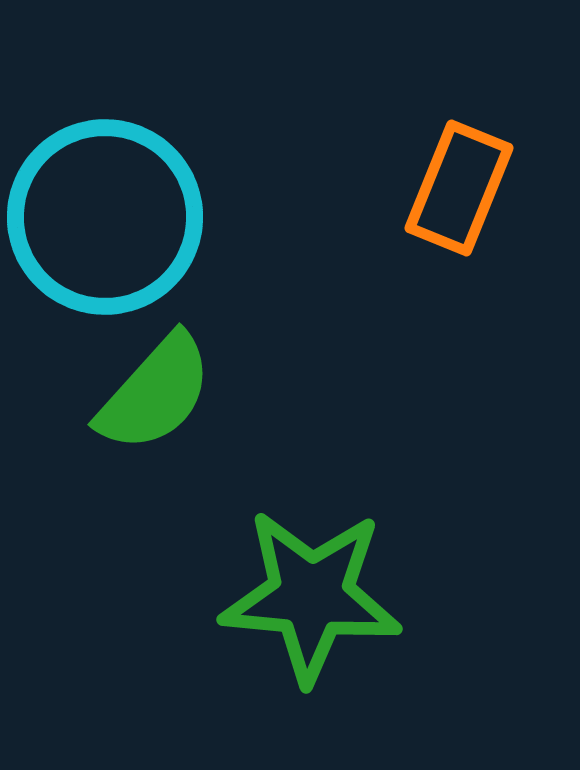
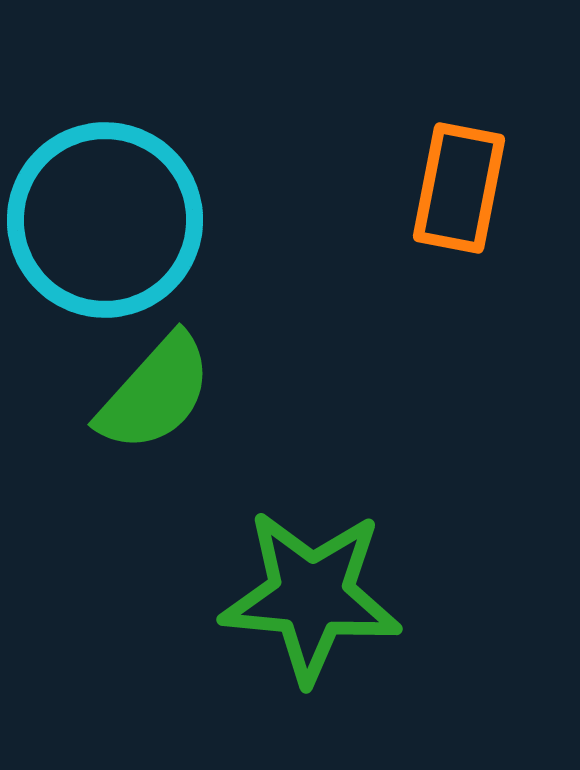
orange rectangle: rotated 11 degrees counterclockwise
cyan circle: moved 3 px down
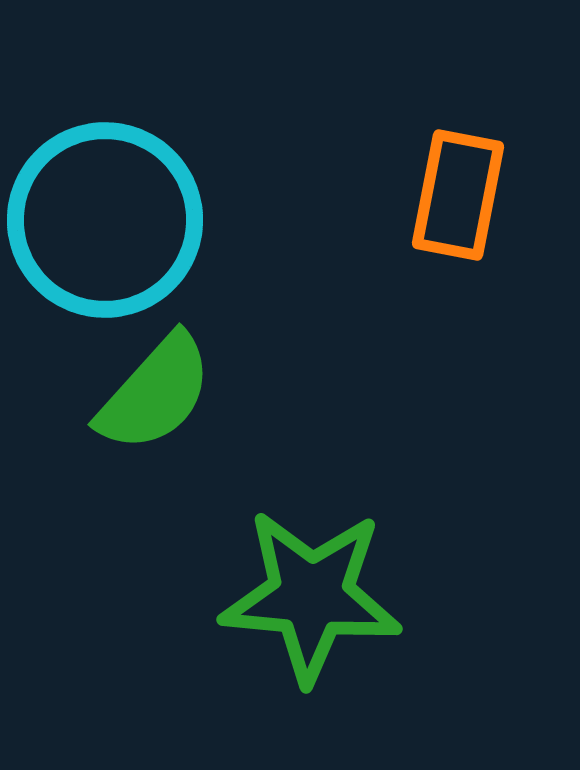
orange rectangle: moved 1 px left, 7 px down
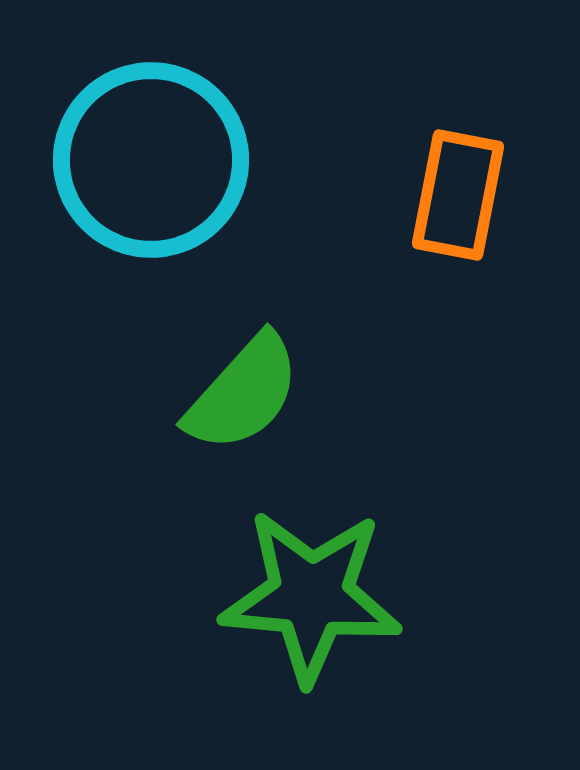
cyan circle: moved 46 px right, 60 px up
green semicircle: moved 88 px right
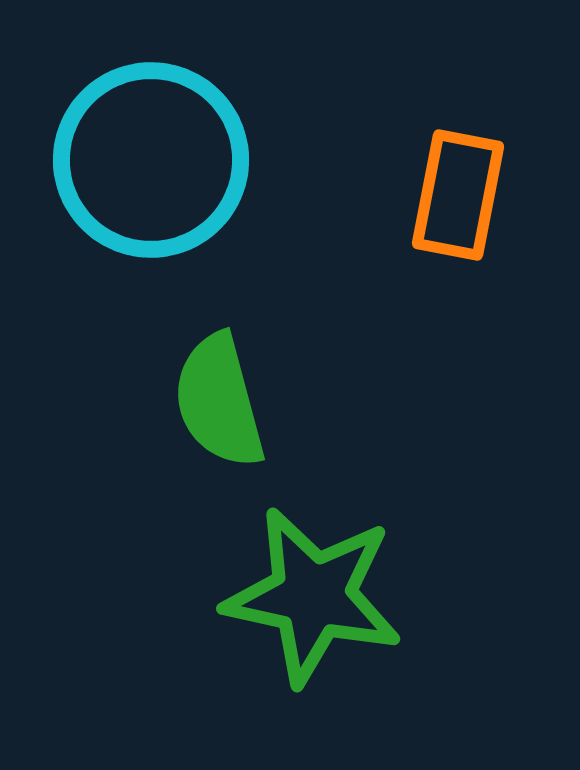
green semicircle: moved 24 px left, 8 px down; rotated 123 degrees clockwise
green star: moved 2 px right; rotated 7 degrees clockwise
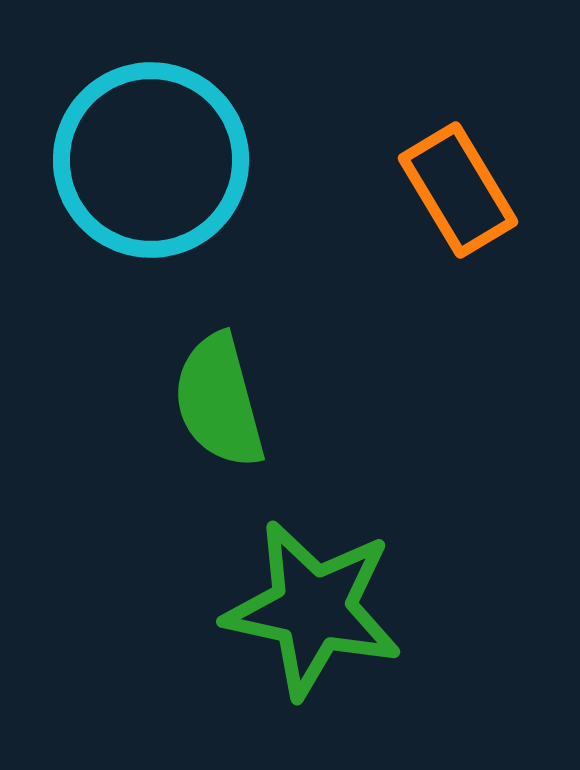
orange rectangle: moved 5 px up; rotated 42 degrees counterclockwise
green star: moved 13 px down
